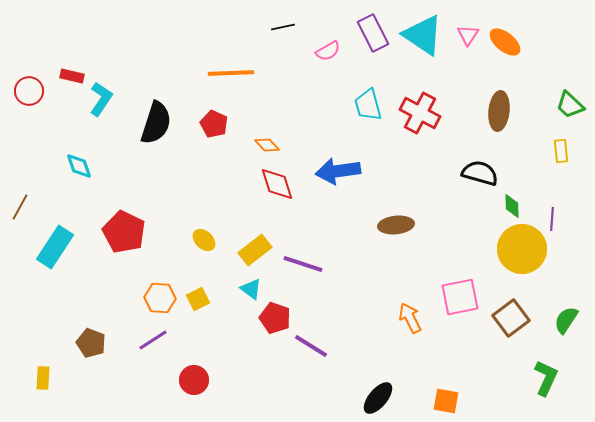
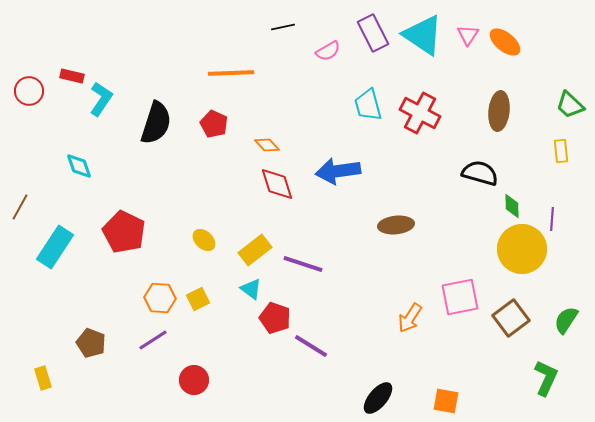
orange arrow at (410, 318): rotated 120 degrees counterclockwise
yellow rectangle at (43, 378): rotated 20 degrees counterclockwise
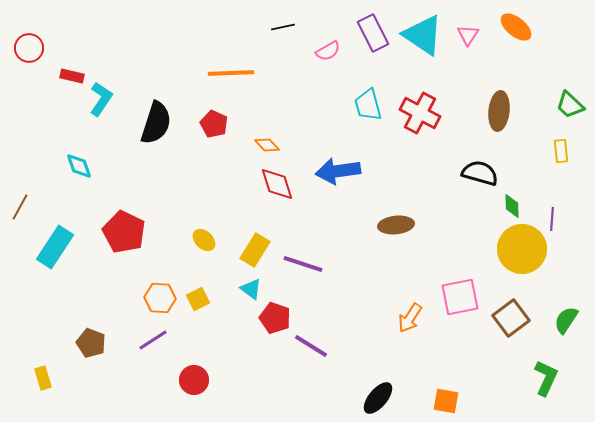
orange ellipse at (505, 42): moved 11 px right, 15 px up
red circle at (29, 91): moved 43 px up
yellow rectangle at (255, 250): rotated 20 degrees counterclockwise
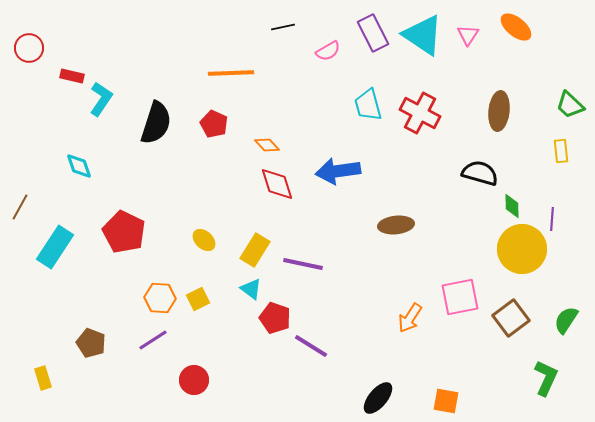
purple line at (303, 264): rotated 6 degrees counterclockwise
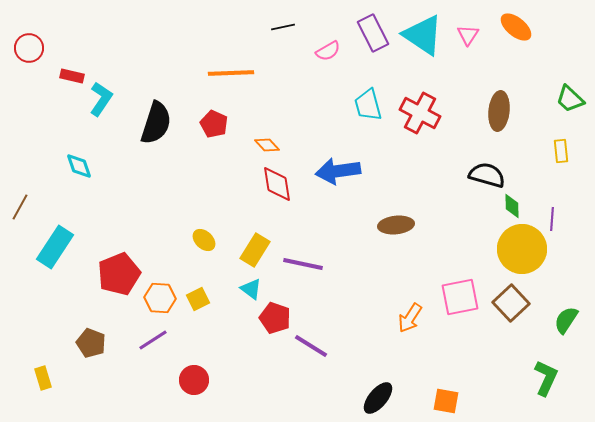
green trapezoid at (570, 105): moved 6 px up
black semicircle at (480, 173): moved 7 px right, 2 px down
red diamond at (277, 184): rotated 9 degrees clockwise
red pentagon at (124, 232): moved 5 px left, 42 px down; rotated 24 degrees clockwise
brown square at (511, 318): moved 15 px up; rotated 6 degrees counterclockwise
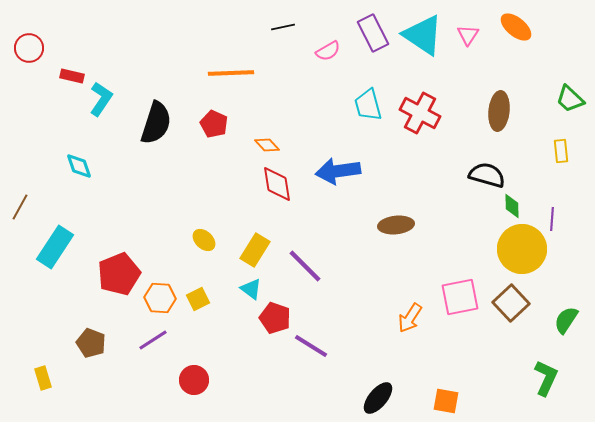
purple line at (303, 264): moved 2 px right, 2 px down; rotated 33 degrees clockwise
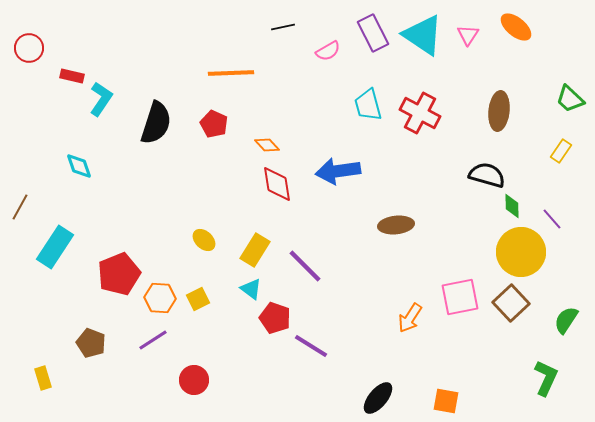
yellow rectangle at (561, 151): rotated 40 degrees clockwise
purple line at (552, 219): rotated 45 degrees counterclockwise
yellow circle at (522, 249): moved 1 px left, 3 px down
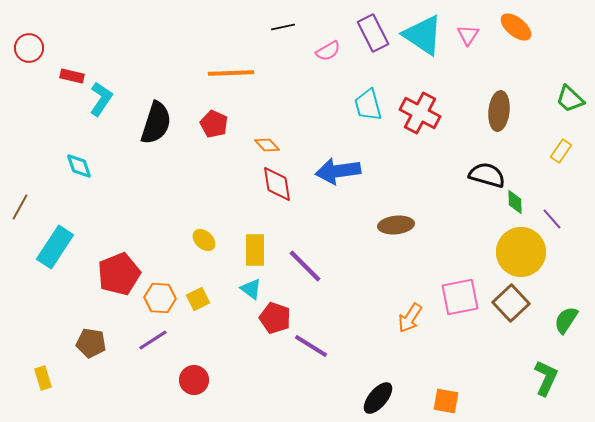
green diamond at (512, 206): moved 3 px right, 4 px up
yellow rectangle at (255, 250): rotated 32 degrees counterclockwise
brown pentagon at (91, 343): rotated 12 degrees counterclockwise
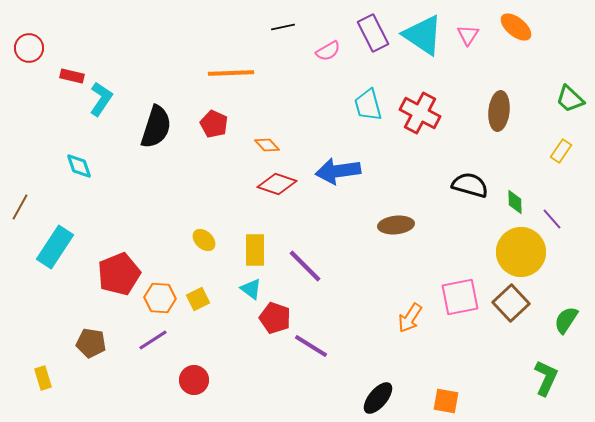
black semicircle at (156, 123): moved 4 px down
black semicircle at (487, 175): moved 17 px left, 10 px down
red diamond at (277, 184): rotated 63 degrees counterclockwise
